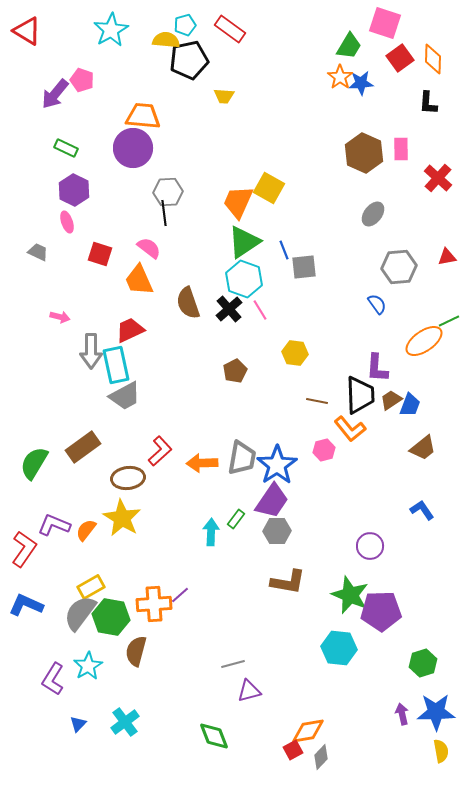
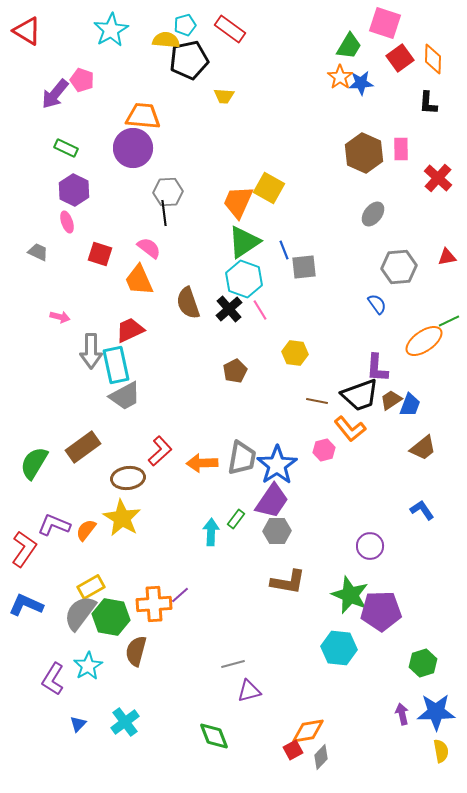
black trapezoid at (360, 395): rotated 72 degrees clockwise
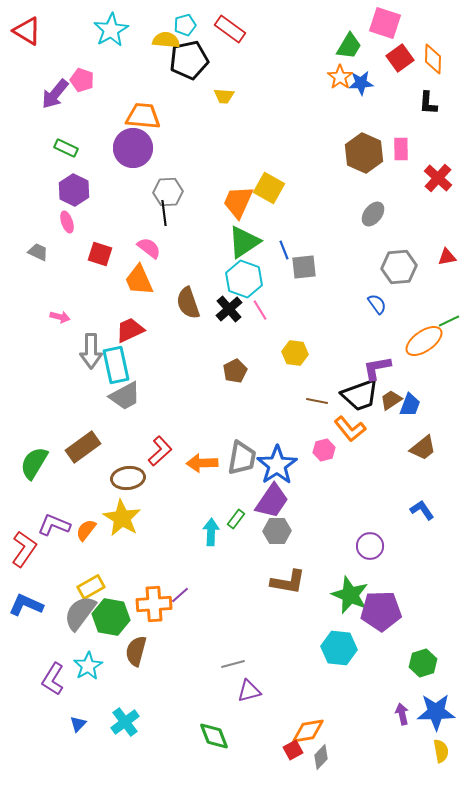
purple L-shape at (377, 368): rotated 76 degrees clockwise
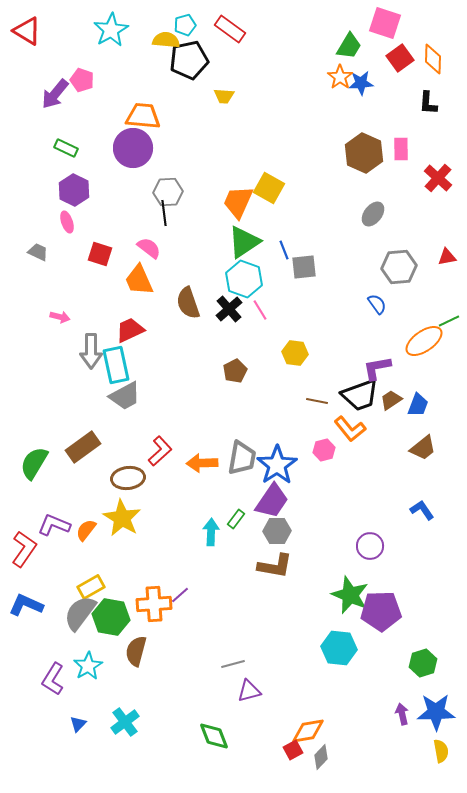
blue trapezoid at (410, 405): moved 8 px right
brown L-shape at (288, 582): moved 13 px left, 16 px up
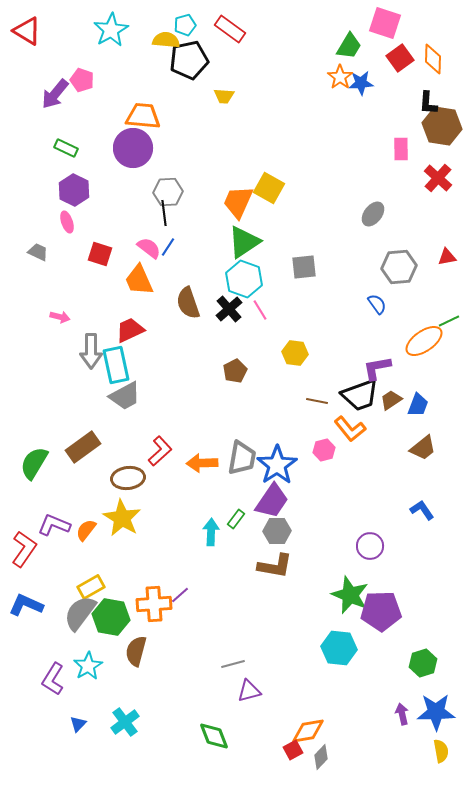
brown hexagon at (364, 153): moved 78 px right, 27 px up; rotated 15 degrees counterclockwise
blue line at (284, 250): moved 116 px left, 3 px up; rotated 54 degrees clockwise
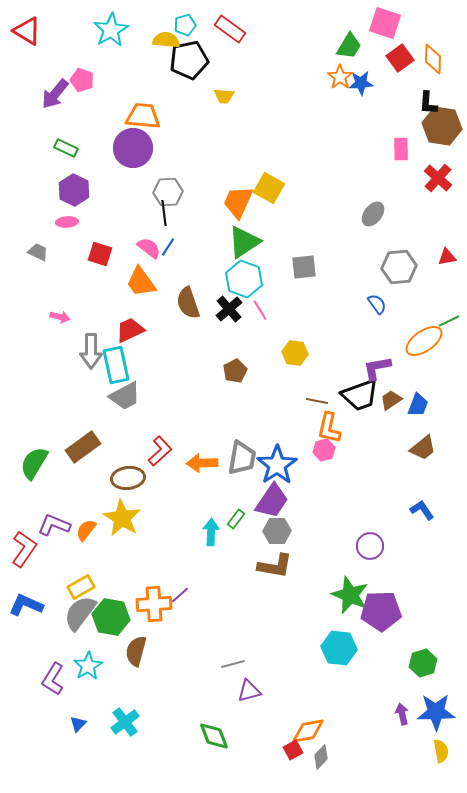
pink ellipse at (67, 222): rotated 75 degrees counterclockwise
orange trapezoid at (139, 280): moved 2 px right, 2 px down; rotated 12 degrees counterclockwise
orange L-shape at (350, 429): moved 21 px left, 1 px up; rotated 52 degrees clockwise
yellow rectangle at (91, 587): moved 10 px left
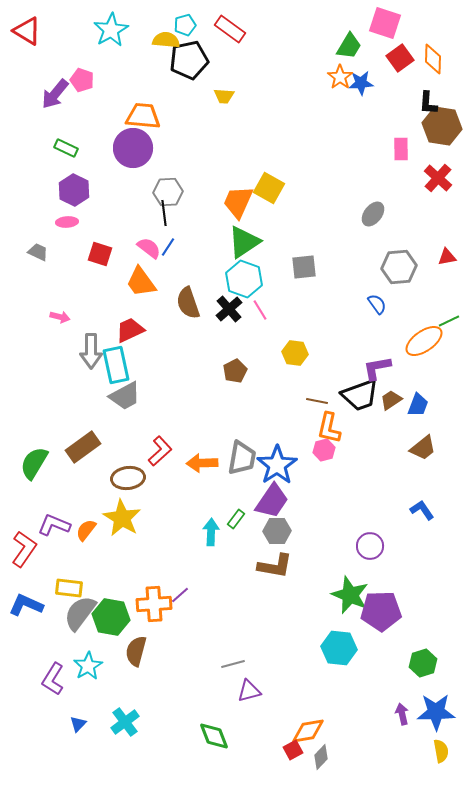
yellow rectangle at (81, 587): moved 12 px left, 1 px down; rotated 36 degrees clockwise
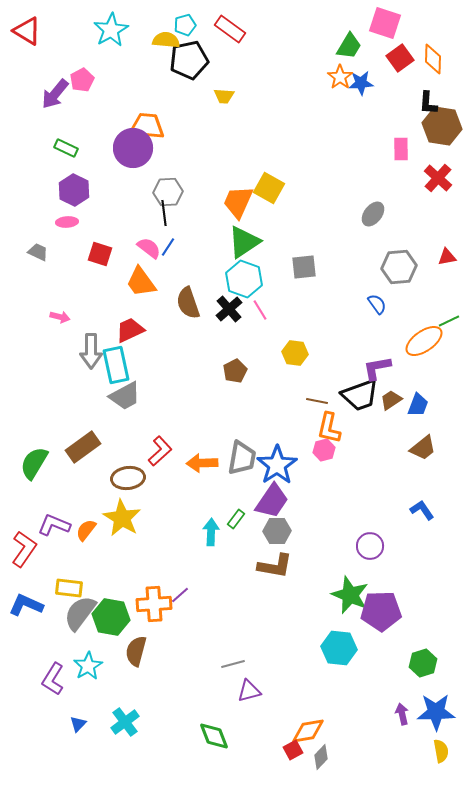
pink pentagon at (82, 80): rotated 25 degrees clockwise
orange trapezoid at (143, 116): moved 4 px right, 10 px down
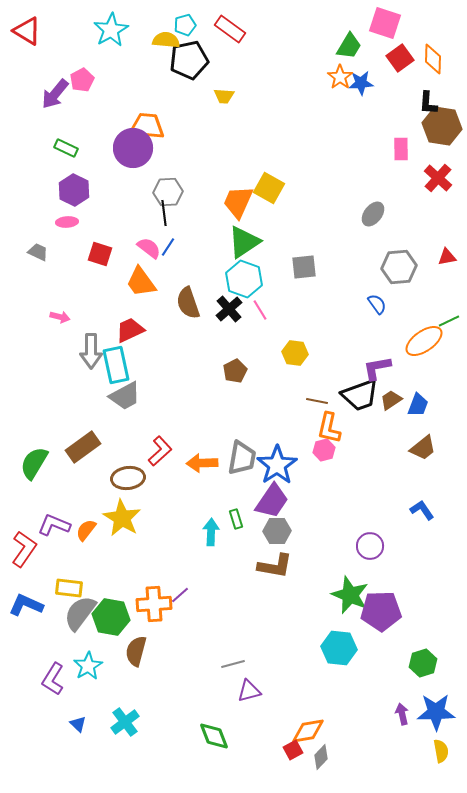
green rectangle at (236, 519): rotated 54 degrees counterclockwise
blue triangle at (78, 724): rotated 30 degrees counterclockwise
